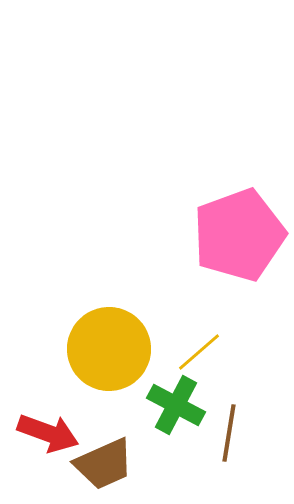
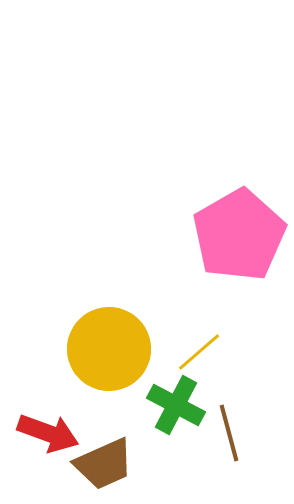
pink pentagon: rotated 10 degrees counterclockwise
brown line: rotated 24 degrees counterclockwise
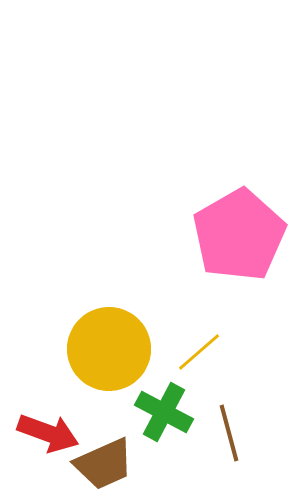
green cross: moved 12 px left, 7 px down
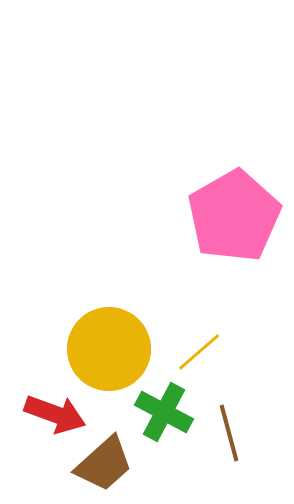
pink pentagon: moved 5 px left, 19 px up
red arrow: moved 7 px right, 19 px up
brown trapezoid: rotated 18 degrees counterclockwise
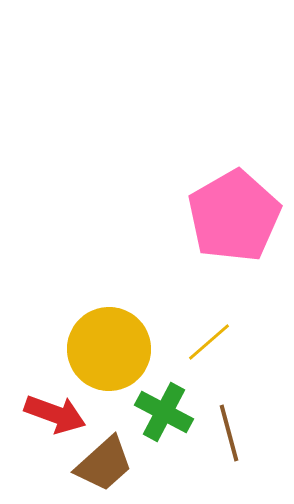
yellow line: moved 10 px right, 10 px up
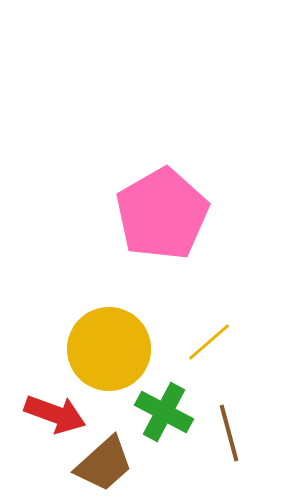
pink pentagon: moved 72 px left, 2 px up
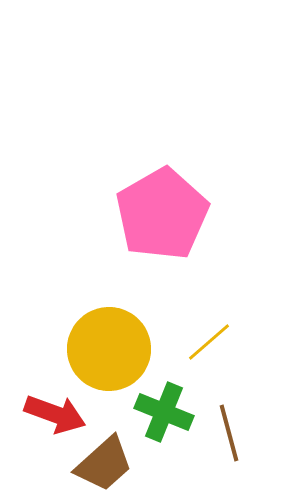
green cross: rotated 6 degrees counterclockwise
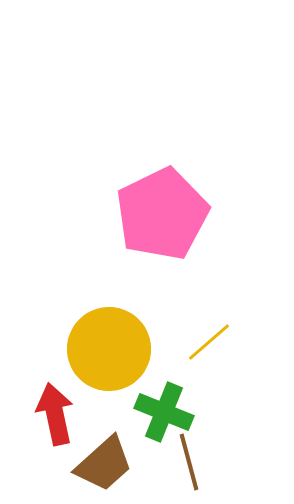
pink pentagon: rotated 4 degrees clockwise
red arrow: rotated 122 degrees counterclockwise
brown line: moved 40 px left, 29 px down
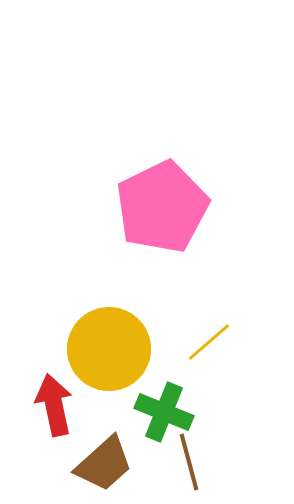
pink pentagon: moved 7 px up
red arrow: moved 1 px left, 9 px up
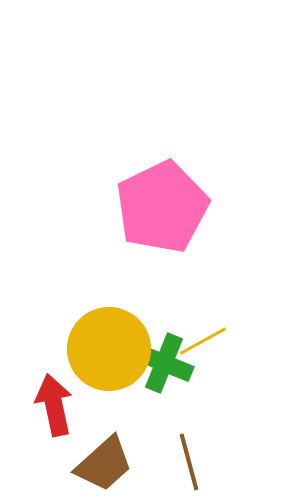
yellow line: moved 6 px left, 1 px up; rotated 12 degrees clockwise
green cross: moved 49 px up
